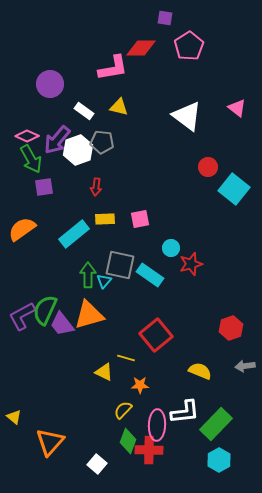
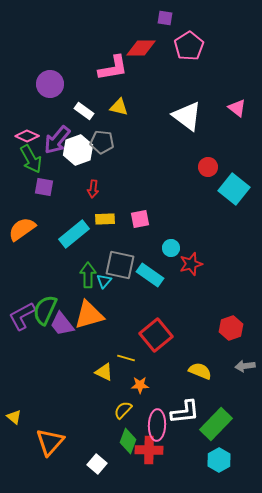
purple square at (44, 187): rotated 18 degrees clockwise
red arrow at (96, 187): moved 3 px left, 2 px down
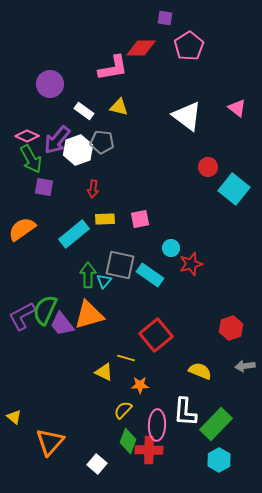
white L-shape at (185, 412): rotated 100 degrees clockwise
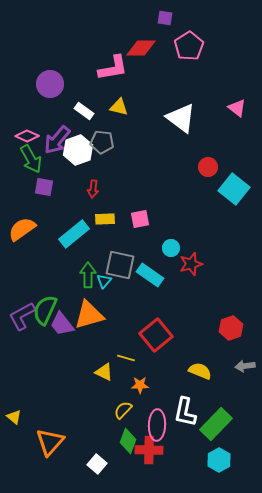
white triangle at (187, 116): moved 6 px left, 2 px down
white L-shape at (185, 412): rotated 8 degrees clockwise
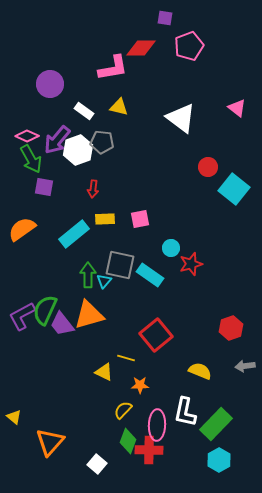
pink pentagon at (189, 46): rotated 12 degrees clockwise
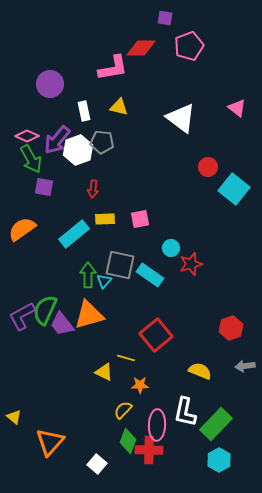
white rectangle at (84, 111): rotated 42 degrees clockwise
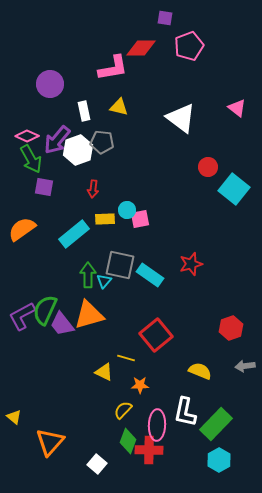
cyan circle at (171, 248): moved 44 px left, 38 px up
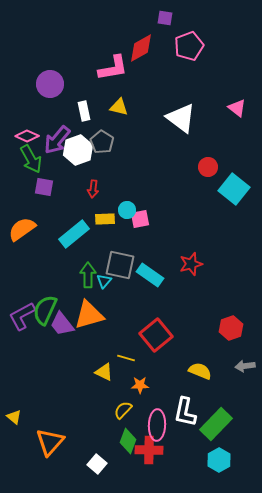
red diamond at (141, 48): rotated 28 degrees counterclockwise
gray pentagon at (102, 142): rotated 25 degrees clockwise
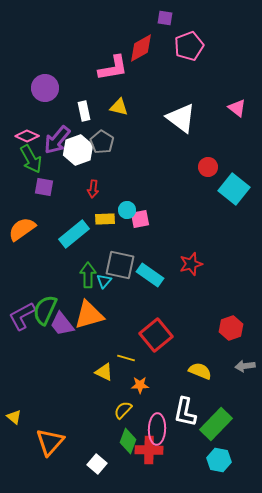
purple circle at (50, 84): moved 5 px left, 4 px down
pink ellipse at (157, 425): moved 4 px down
cyan hexagon at (219, 460): rotated 20 degrees counterclockwise
